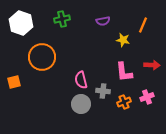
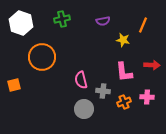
orange square: moved 3 px down
pink cross: rotated 24 degrees clockwise
gray circle: moved 3 px right, 5 px down
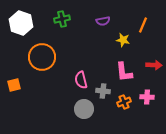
red arrow: moved 2 px right
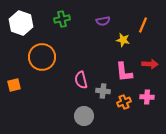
red arrow: moved 4 px left, 1 px up
gray circle: moved 7 px down
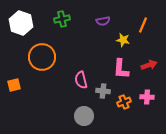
red arrow: moved 1 px left, 1 px down; rotated 21 degrees counterclockwise
pink L-shape: moved 3 px left, 3 px up; rotated 10 degrees clockwise
